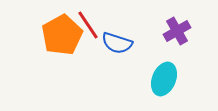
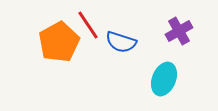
purple cross: moved 2 px right
orange pentagon: moved 3 px left, 7 px down
blue semicircle: moved 4 px right, 1 px up
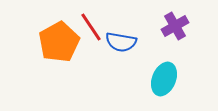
red line: moved 3 px right, 2 px down
purple cross: moved 4 px left, 5 px up
blue semicircle: rotated 8 degrees counterclockwise
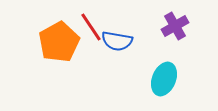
blue semicircle: moved 4 px left, 1 px up
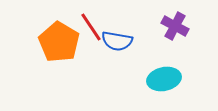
purple cross: rotated 32 degrees counterclockwise
orange pentagon: rotated 12 degrees counterclockwise
cyan ellipse: rotated 56 degrees clockwise
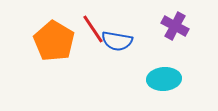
red line: moved 2 px right, 2 px down
orange pentagon: moved 5 px left, 1 px up
cyan ellipse: rotated 8 degrees clockwise
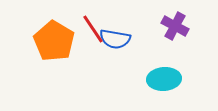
blue semicircle: moved 2 px left, 2 px up
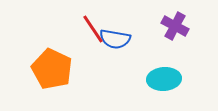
orange pentagon: moved 2 px left, 28 px down; rotated 6 degrees counterclockwise
